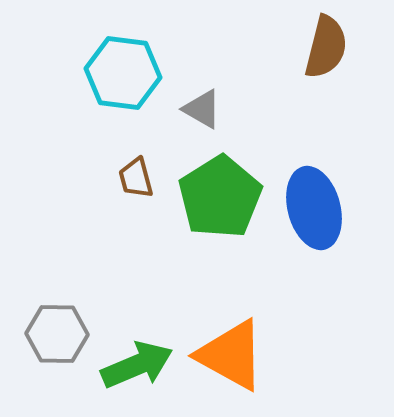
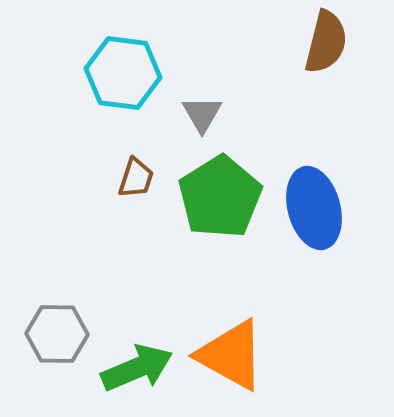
brown semicircle: moved 5 px up
gray triangle: moved 5 px down; rotated 30 degrees clockwise
brown trapezoid: rotated 147 degrees counterclockwise
green arrow: moved 3 px down
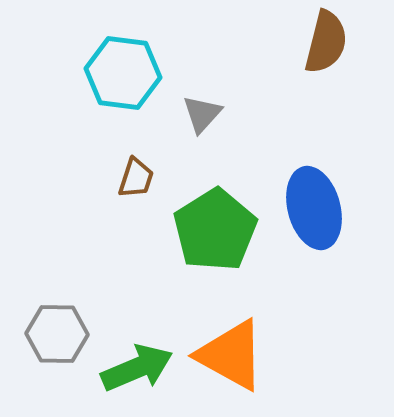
gray triangle: rotated 12 degrees clockwise
green pentagon: moved 5 px left, 33 px down
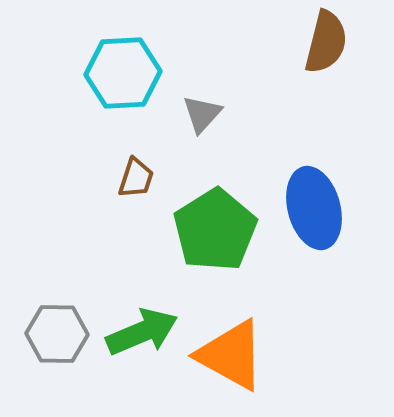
cyan hexagon: rotated 10 degrees counterclockwise
green arrow: moved 5 px right, 36 px up
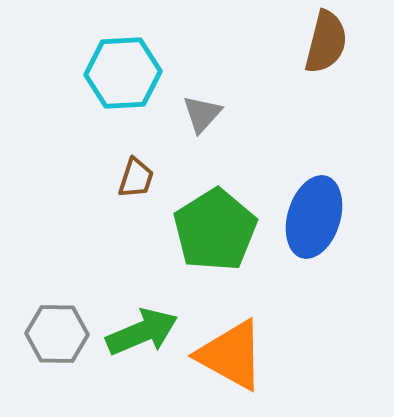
blue ellipse: moved 9 px down; rotated 32 degrees clockwise
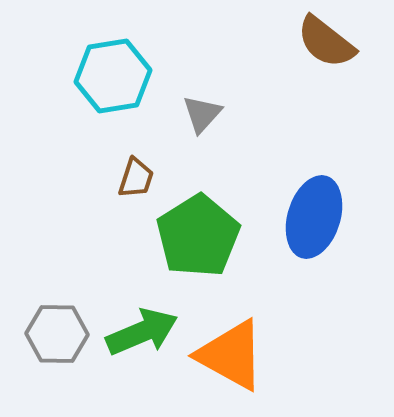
brown semicircle: rotated 114 degrees clockwise
cyan hexagon: moved 10 px left, 3 px down; rotated 6 degrees counterclockwise
green pentagon: moved 17 px left, 6 px down
